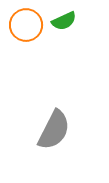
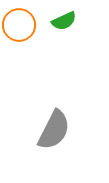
orange circle: moved 7 px left
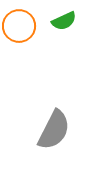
orange circle: moved 1 px down
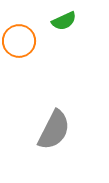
orange circle: moved 15 px down
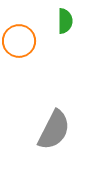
green semicircle: moved 1 px right; rotated 65 degrees counterclockwise
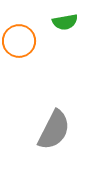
green semicircle: moved 1 px down; rotated 80 degrees clockwise
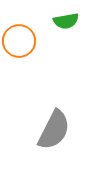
green semicircle: moved 1 px right, 1 px up
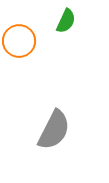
green semicircle: rotated 55 degrees counterclockwise
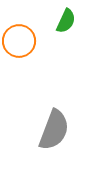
gray semicircle: rotated 6 degrees counterclockwise
